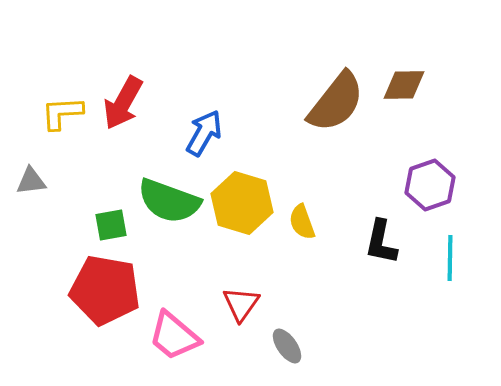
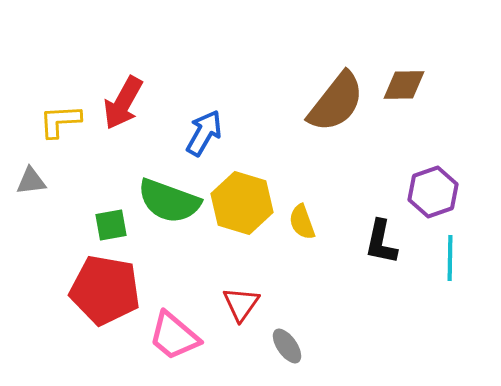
yellow L-shape: moved 2 px left, 8 px down
purple hexagon: moved 3 px right, 7 px down
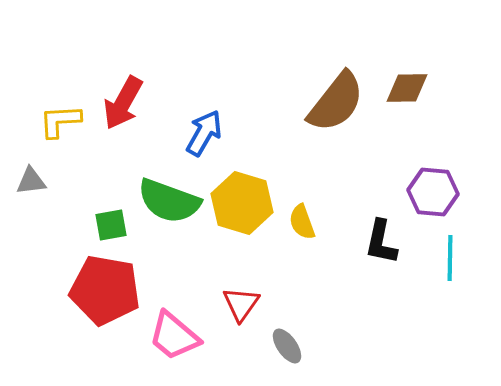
brown diamond: moved 3 px right, 3 px down
purple hexagon: rotated 24 degrees clockwise
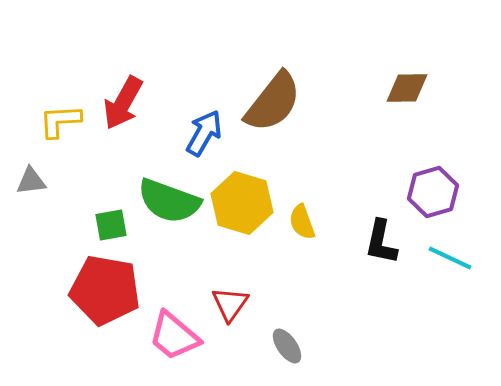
brown semicircle: moved 63 px left
purple hexagon: rotated 21 degrees counterclockwise
cyan line: rotated 66 degrees counterclockwise
red triangle: moved 11 px left
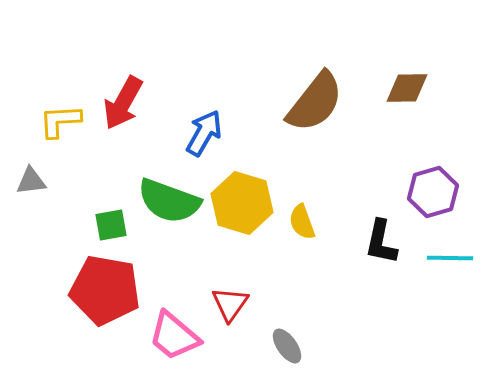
brown semicircle: moved 42 px right
cyan line: rotated 24 degrees counterclockwise
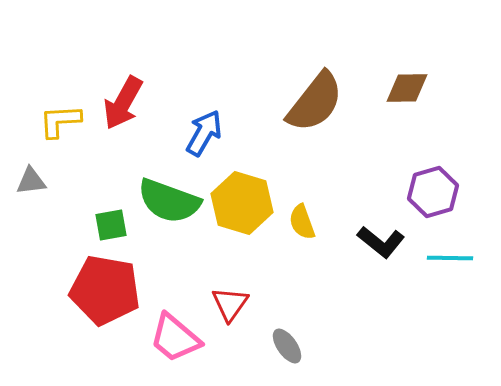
black L-shape: rotated 63 degrees counterclockwise
pink trapezoid: moved 1 px right, 2 px down
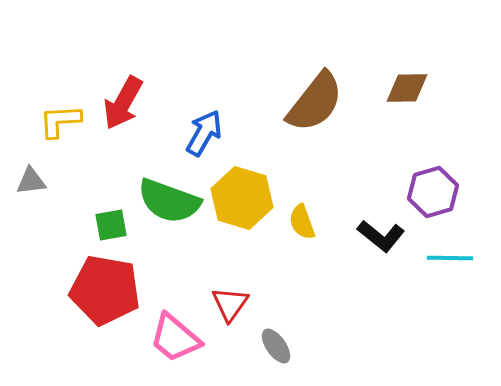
yellow hexagon: moved 5 px up
black L-shape: moved 6 px up
gray ellipse: moved 11 px left
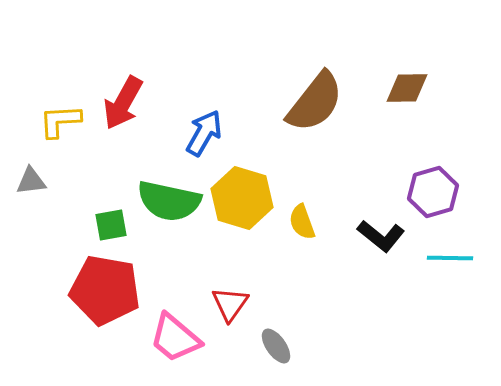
green semicircle: rotated 8 degrees counterclockwise
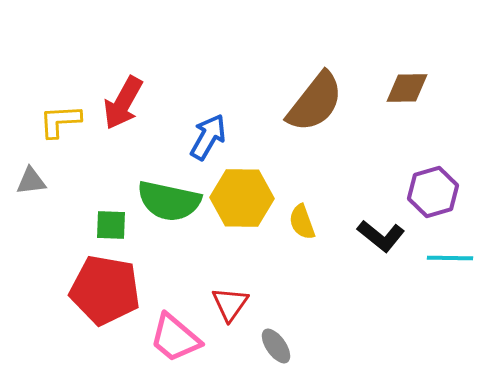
blue arrow: moved 4 px right, 4 px down
yellow hexagon: rotated 16 degrees counterclockwise
green square: rotated 12 degrees clockwise
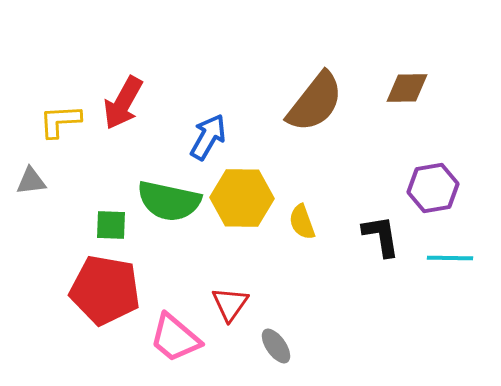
purple hexagon: moved 4 px up; rotated 6 degrees clockwise
black L-shape: rotated 138 degrees counterclockwise
